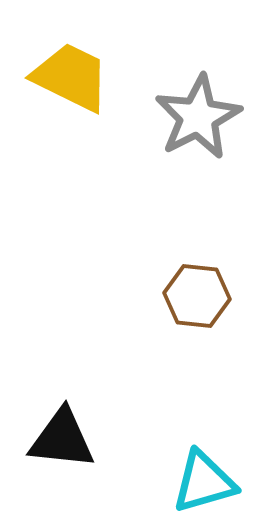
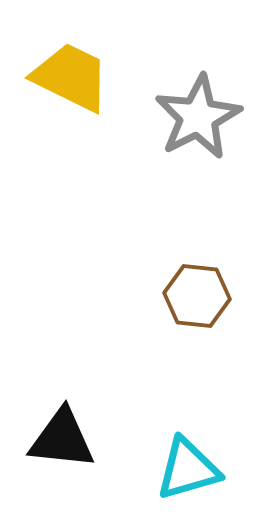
cyan triangle: moved 16 px left, 13 px up
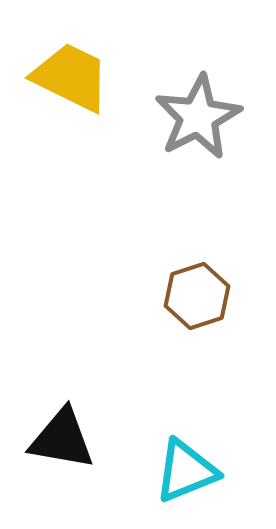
brown hexagon: rotated 24 degrees counterclockwise
black triangle: rotated 4 degrees clockwise
cyan triangle: moved 2 px left, 2 px down; rotated 6 degrees counterclockwise
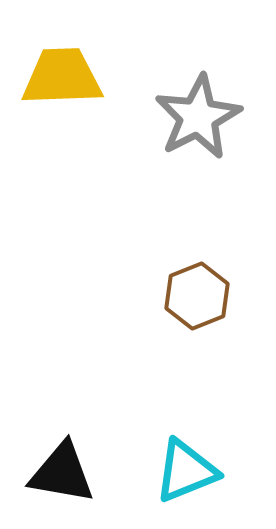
yellow trapezoid: moved 9 px left; rotated 28 degrees counterclockwise
brown hexagon: rotated 4 degrees counterclockwise
black triangle: moved 34 px down
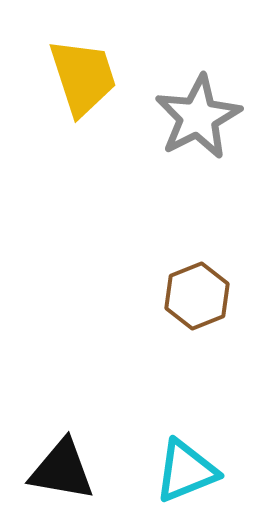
yellow trapezoid: moved 21 px right; rotated 74 degrees clockwise
black triangle: moved 3 px up
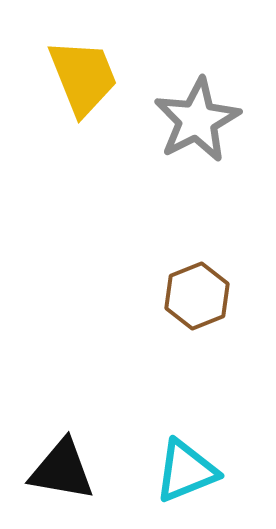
yellow trapezoid: rotated 4 degrees counterclockwise
gray star: moved 1 px left, 3 px down
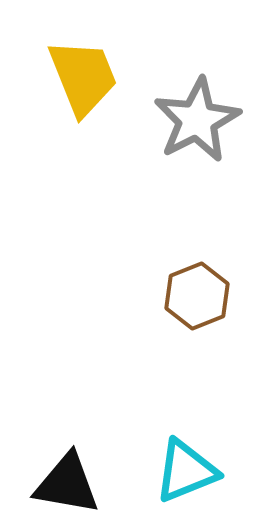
black triangle: moved 5 px right, 14 px down
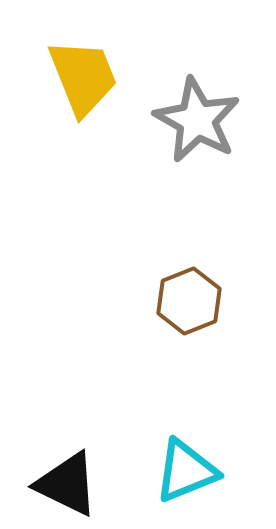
gray star: rotated 16 degrees counterclockwise
brown hexagon: moved 8 px left, 5 px down
black triangle: rotated 16 degrees clockwise
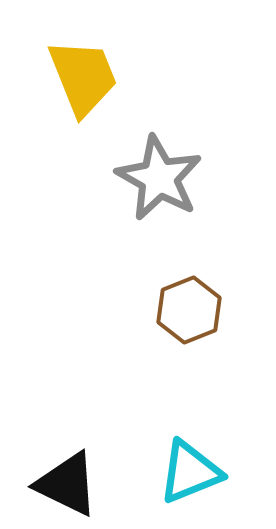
gray star: moved 38 px left, 58 px down
brown hexagon: moved 9 px down
cyan triangle: moved 4 px right, 1 px down
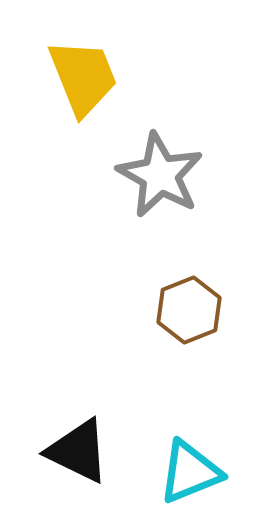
gray star: moved 1 px right, 3 px up
black triangle: moved 11 px right, 33 px up
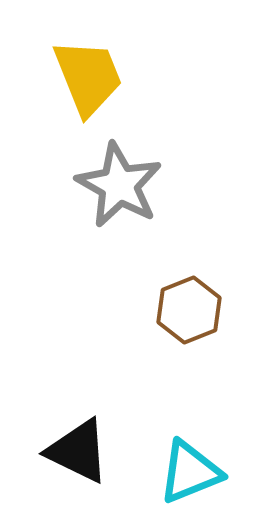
yellow trapezoid: moved 5 px right
gray star: moved 41 px left, 10 px down
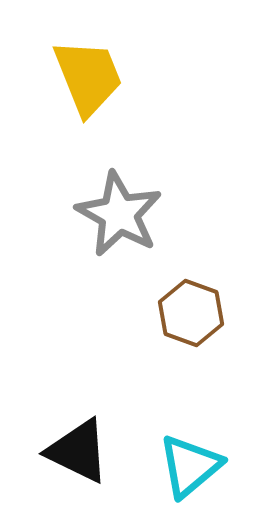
gray star: moved 29 px down
brown hexagon: moved 2 px right, 3 px down; rotated 18 degrees counterclockwise
cyan triangle: moved 6 px up; rotated 18 degrees counterclockwise
